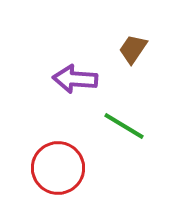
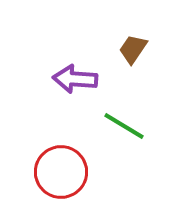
red circle: moved 3 px right, 4 px down
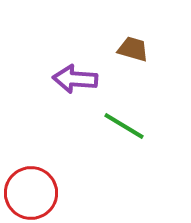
brown trapezoid: rotated 72 degrees clockwise
red circle: moved 30 px left, 21 px down
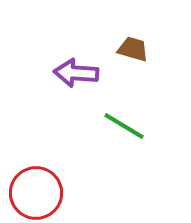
purple arrow: moved 1 px right, 6 px up
red circle: moved 5 px right
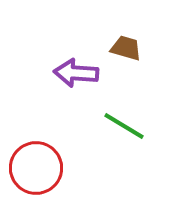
brown trapezoid: moved 7 px left, 1 px up
red circle: moved 25 px up
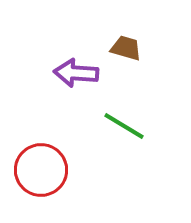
red circle: moved 5 px right, 2 px down
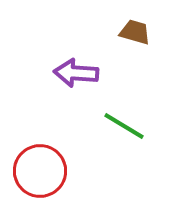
brown trapezoid: moved 9 px right, 16 px up
red circle: moved 1 px left, 1 px down
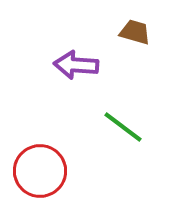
purple arrow: moved 8 px up
green line: moved 1 px left, 1 px down; rotated 6 degrees clockwise
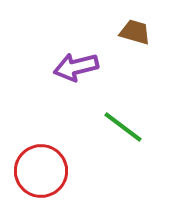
purple arrow: moved 2 px down; rotated 18 degrees counterclockwise
red circle: moved 1 px right
